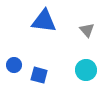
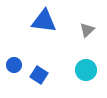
gray triangle: rotated 28 degrees clockwise
blue square: rotated 18 degrees clockwise
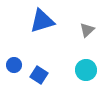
blue triangle: moved 2 px left; rotated 24 degrees counterclockwise
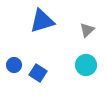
cyan circle: moved 5 px up
blue square: moved 1 px left, 2 px up
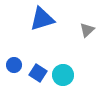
blue triangle: moved 2 px up
cyan circle: moved 23 px left, 10 px down
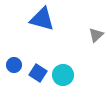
blue triangle: rotated 32 degrees clockwise
gray triangle: moved 9 px right, 5 px down
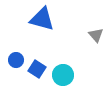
gray triangle: rotated 28 degrees counterclockwise
blue circle: moved 2 px right, 5 px up
blue square: moved 1 px left, 4 px up
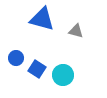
gray triangle: moved 20 px left, 4 px up; rotated 35 degrees counterclockwise
blue circle: moved 2 px up
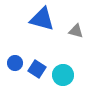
blue circle: moved 1 px left, 5 px down
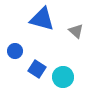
gray triangle: rotated 28 degrees clockwise
blue circle: moved 12 px up
cyan circle: moved 2 px down
